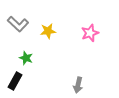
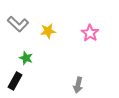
pink star: rotated 18 degrees counterclockwise
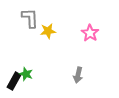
gray L-shape: moved 12 px right, 6 px up; rotated 135 degrees counterclockwise
green star: moved 16 px down
black rectangle: moved 1 px left
gray arrow: moved 10 px up
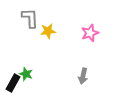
pink star: rotated 18 degrees clockwise
gray arrow: moved 5 px right, 1 px down
black rectangle: moved 1 px left, 2 px down
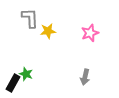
gray arrow: moved 2 px right, 1 px down
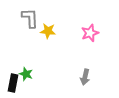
yellow star: rotated 14 degrees clockwise
black rectangle: rotated 18 degrees counterclockwise
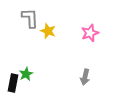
yellow star: rotated 14 degrees clockwise
green star: rotated 24 degrees clockwise
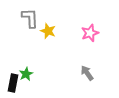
gray arrow: moved 2 px right, 4 px up; rotated 133 degrees clockwise
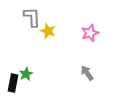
gray L-shape: moved 2 px right, 1 px up
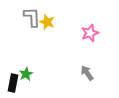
yellow star: moved 1 px left, 9 px up
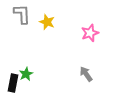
gray L-shape: moved 10 px left, 3 px up
gray arrow: moved 1 px left, 1 px down
